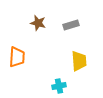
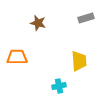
gray rectangle: moved 15 px right, 7 px up
orange trapezoid: rotated 95 degrees counterclockwise
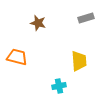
orange trapezoid: rotated 15 degrees clockwise
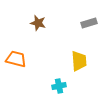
gray rectangle: moved 3 px right, 5 px down
orange trapezoid: moved 1 px left, 2 px down
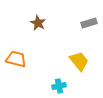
brown star: rotated 14 degrees clockwise
yellow trapezoid: rotated 35 degrees counterclockwise
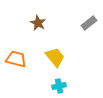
gray rectangle: rotated 21 degrees counterclockwise
yellow trapezoid: moved 24 px left, 4 px up
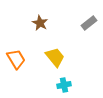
brown star: moved 2 px right
orange trapezoid: rotated 45 degrees clockwise
cyan cross: moved 5 px right, 1 px up
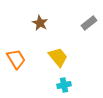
yellow trapezoid: moved 3 px right
